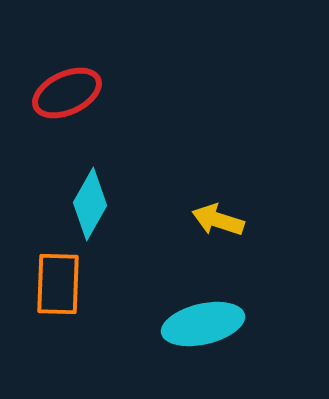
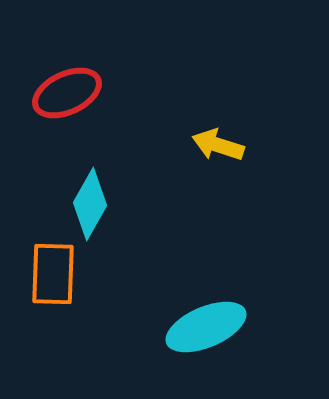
yellow arrow: moved 75 px up
orange rectangle: moved 5 px left, 10 px up
cyan ellipse: moved 3 px right, 3 px down; rotated 10 degrees counterclockwise
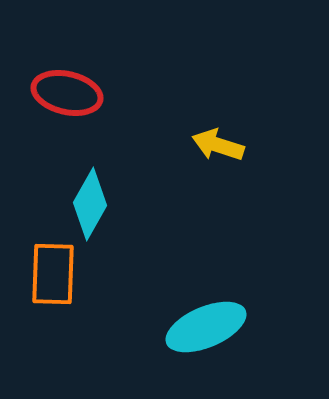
red ellipse: rotated 38 degrees clockwise
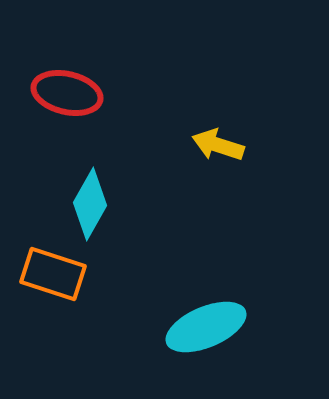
orange rectangle: rotated 74 degrees counterclockwise
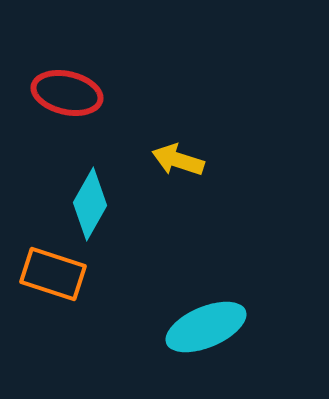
yellow arrow: moved 40 px left, 15 px down
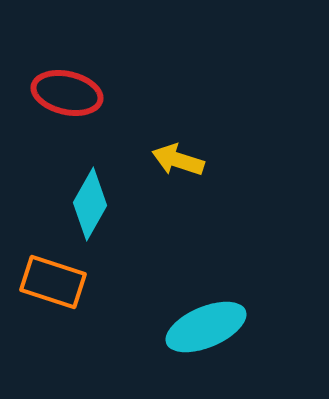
orange rectangle: moved 8 px down
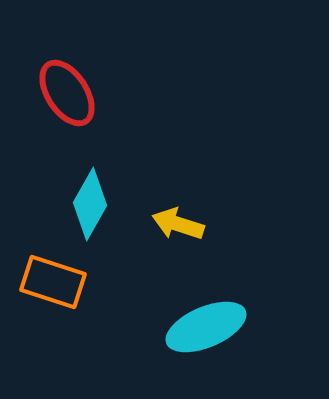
red ellipse: rotated 44 degrees clockwise
yellow arrow: moved 64 px down
